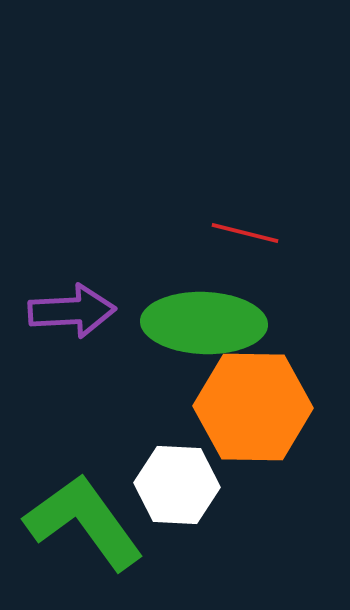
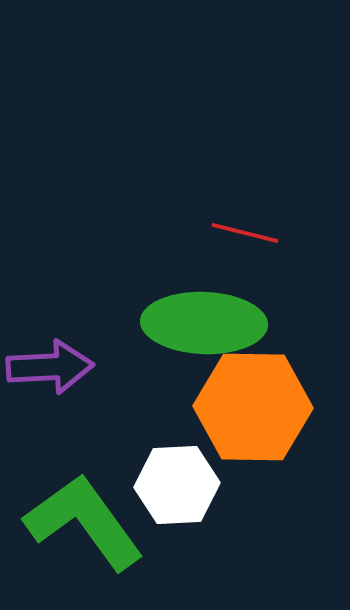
purple arrow: moved 22 px left, 56 px down
white hexagon: rotated 6 degrees counterclockwise
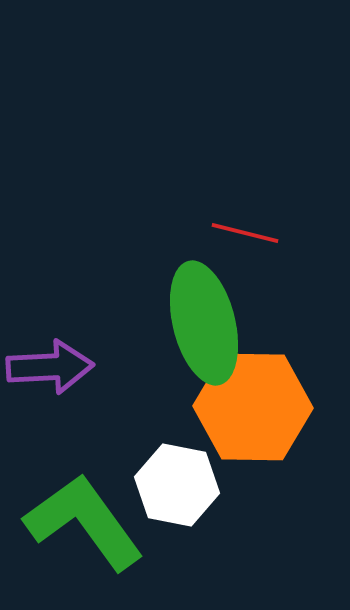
green ellipse: rotated 74 degrees clockwise
white hexagon: rotated 14 degrees clockwise
